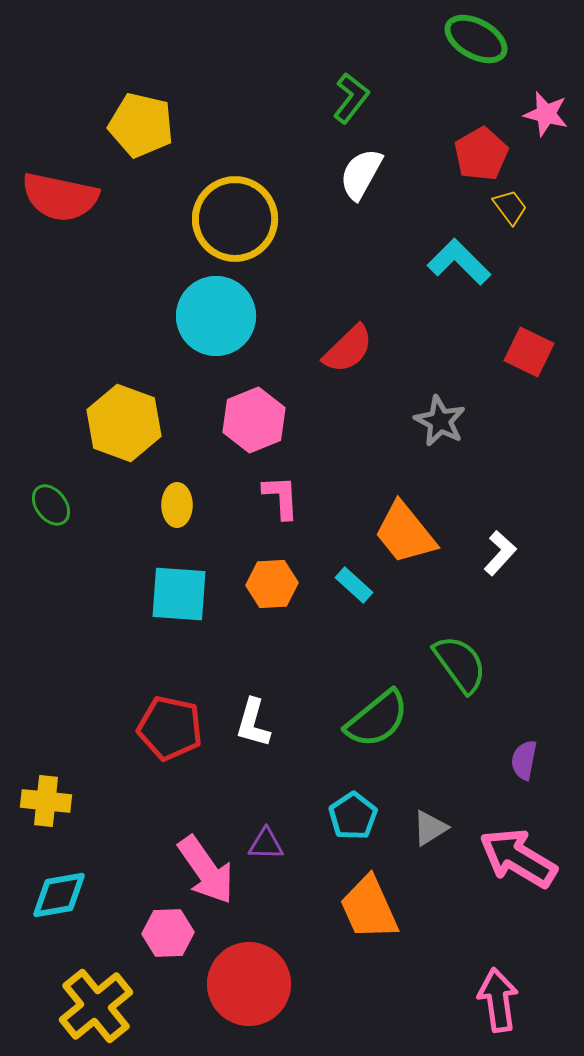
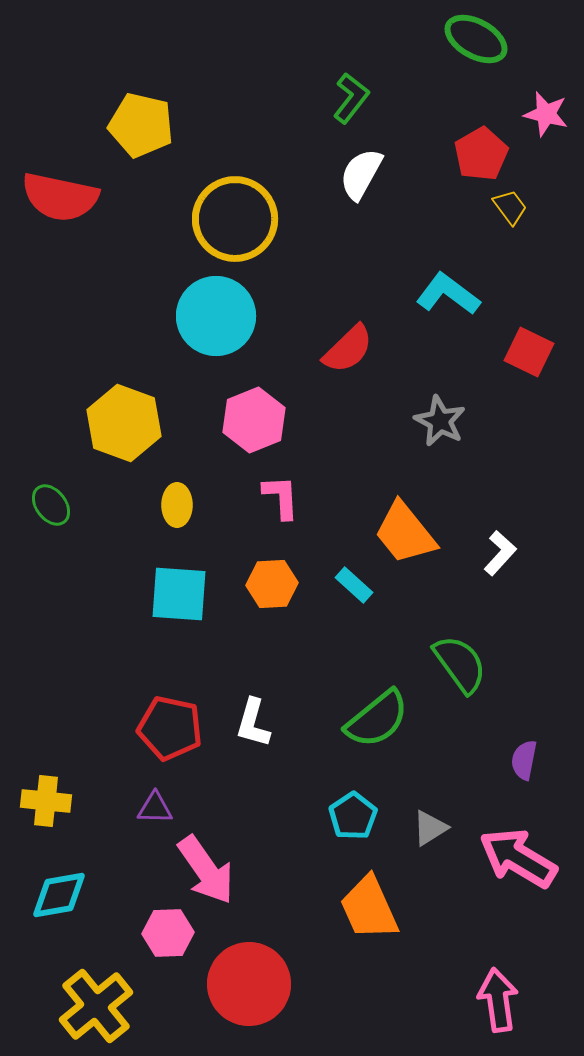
cyan L-shape at (459, 262): moved 11 px left, 32 px down; rotated 8 degrees counterclockwise
purple triangle at (266, 844): moved 111 px left, 36 px up
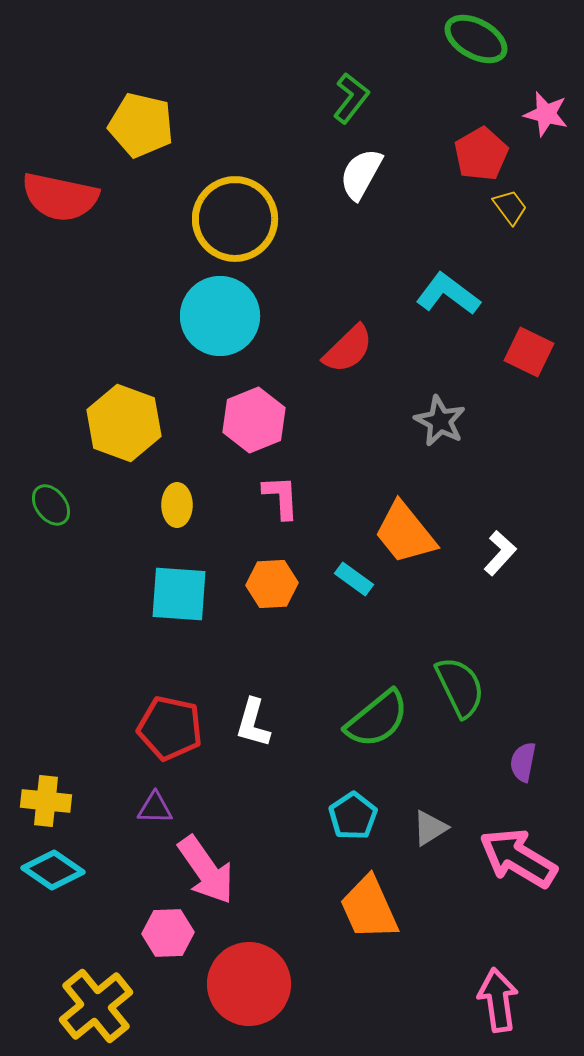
cyan circle at (216, 316): moved 4 px right
cyan rectangle at (354, 585): moved 6 px up; rotated 6 degrees counterclockwise
green semicircle at (460, 664): moved 23 px down; rotated 10 degrees clockwise
purple semicircle at (524, 760): moved 1 px left, 2 px down
cyan diamond at (59, 895): moved 6 px left, 25 px up; rotated 44 degrees clockwise
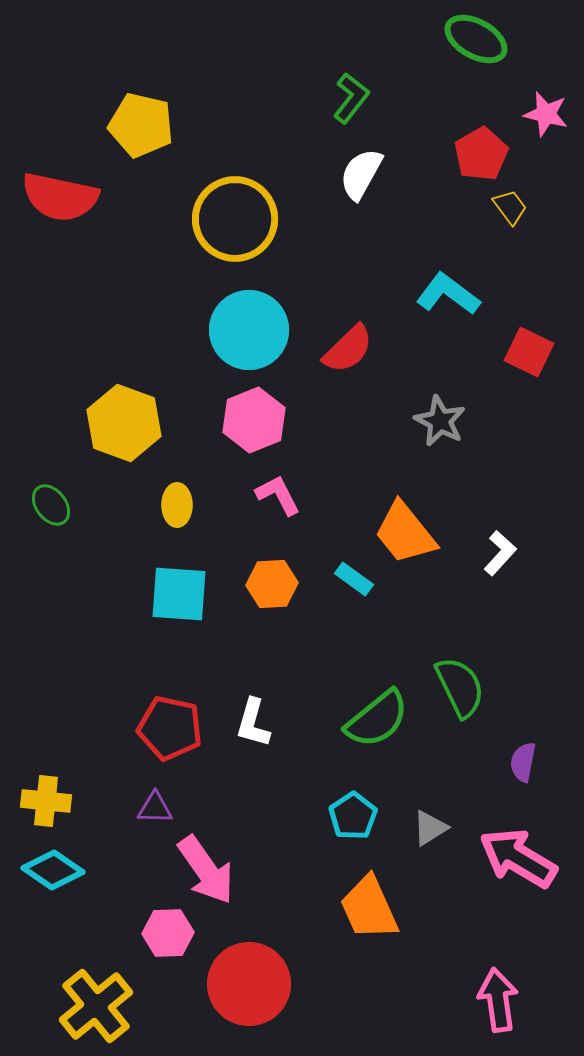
cyan circle at (220, 316): moved 29 px right, 14 px down
pink L-shape at (281, 497): moved 3 px left, 2 px up; rotated 24 degrees counterclockwise
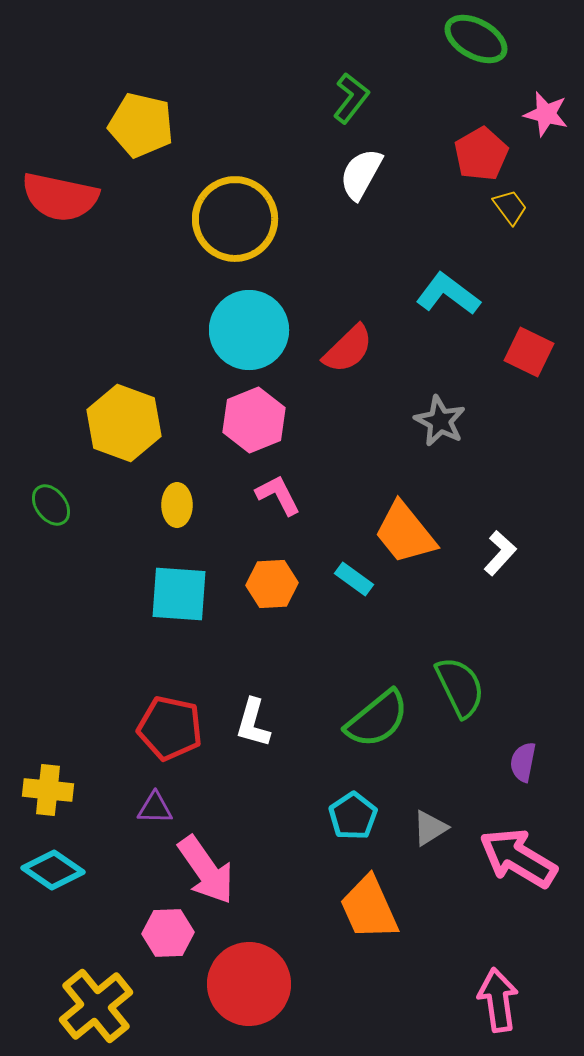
yellow cross at (46, 801): moved 2 px right, 11 px up
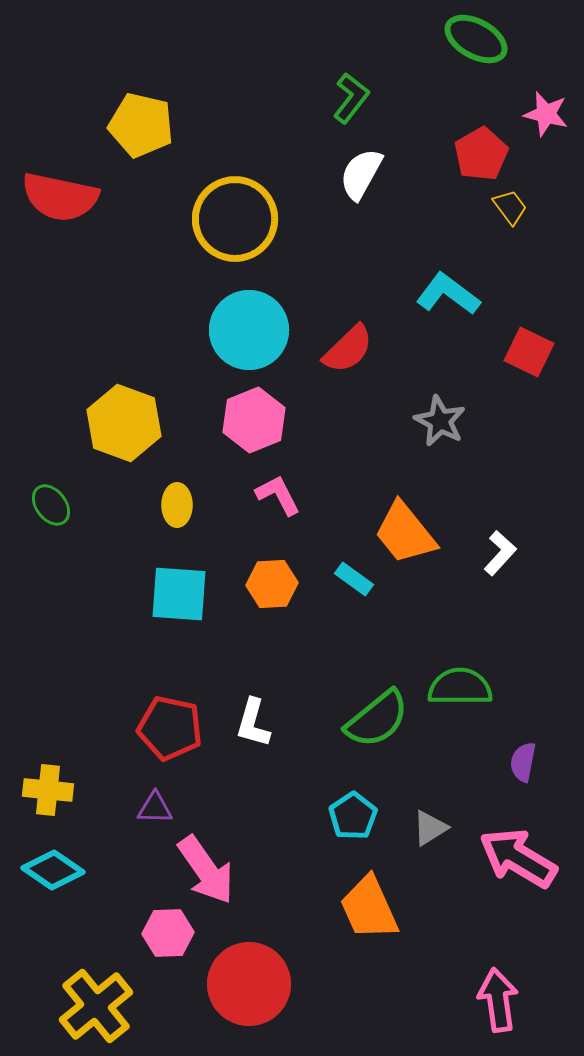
green semicircle at (460, 687): rotated 64 degrees counterclockwise
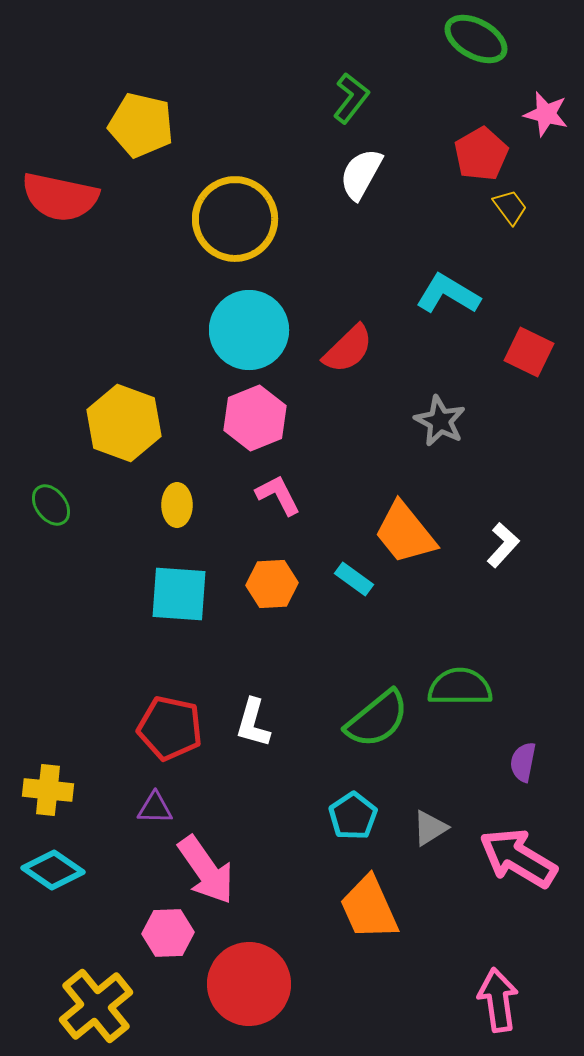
cyan L-shape at (448, 294): rotated 6 degrees counterclockwise
pink hexagon at (254, 420): moved 1 px right, 2 px up
white L-shape at (500, 553): moved 3 px right, 8 px up
